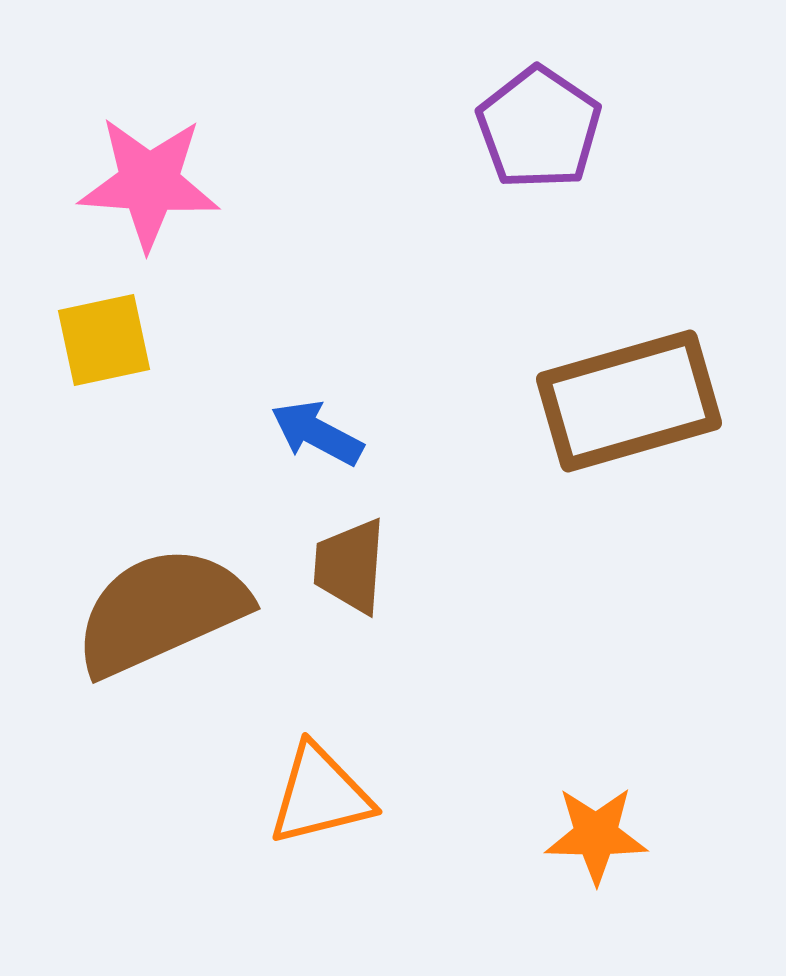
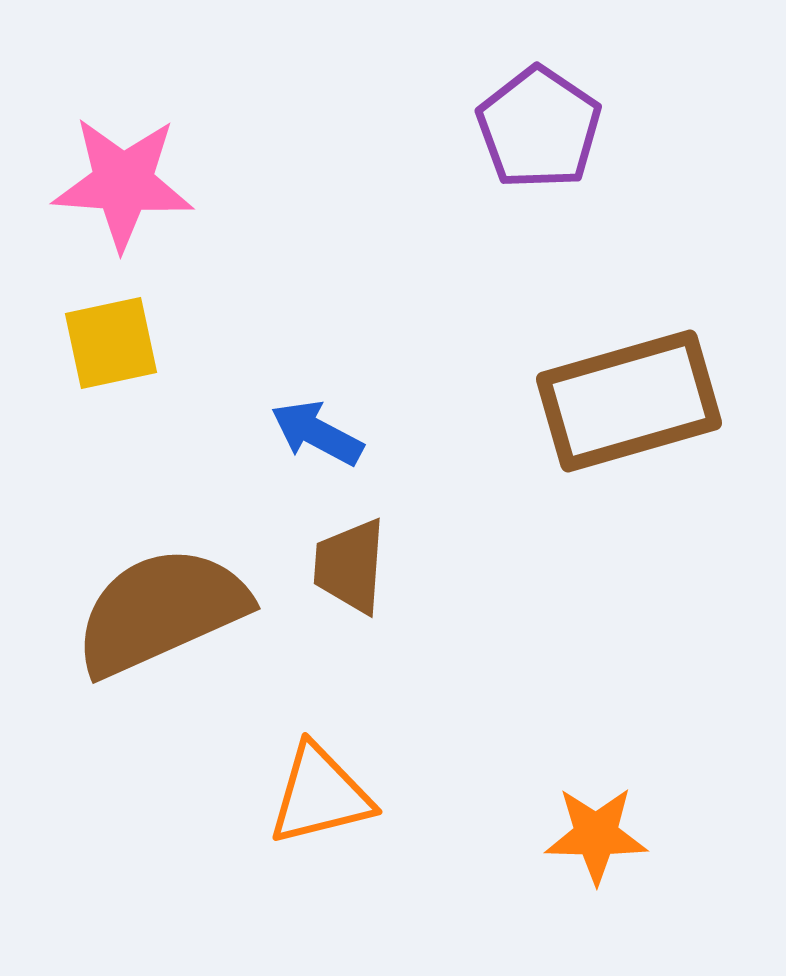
pink star: moved 26 px left
yellow square: moved 7 px right, 3 px down
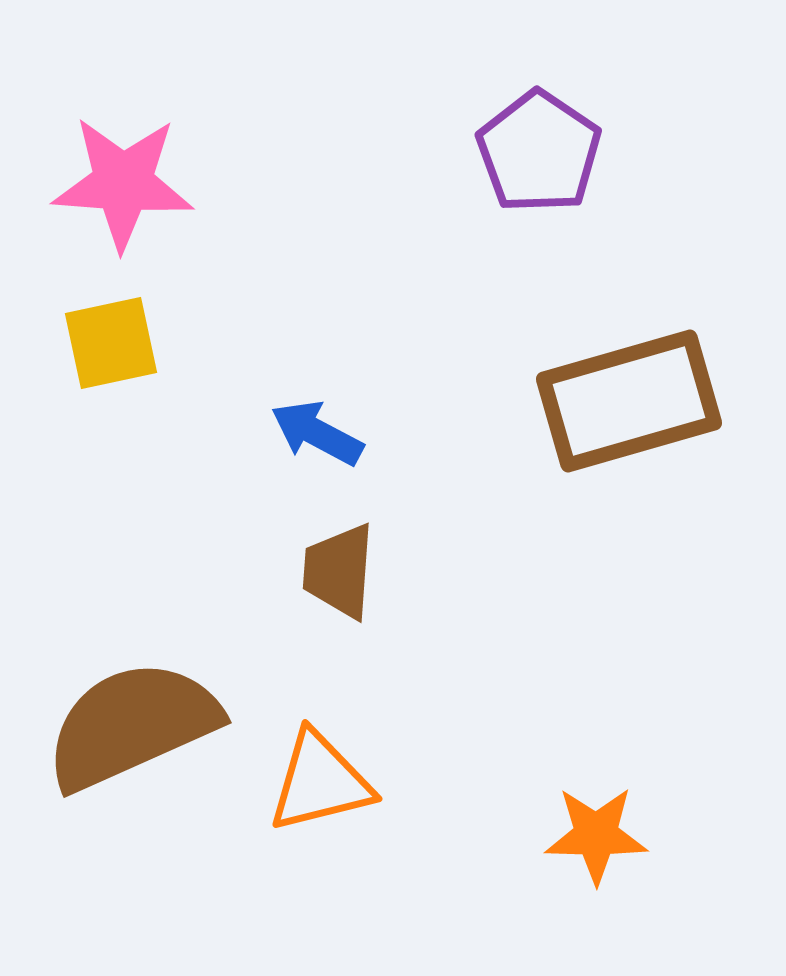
purple pentagon: moved 24 px down
brown trapezoid: moved 11 px left, 5 px down
brown semicircle: moved 29 px left, 114 px down
orange triangle: moved 13 px up
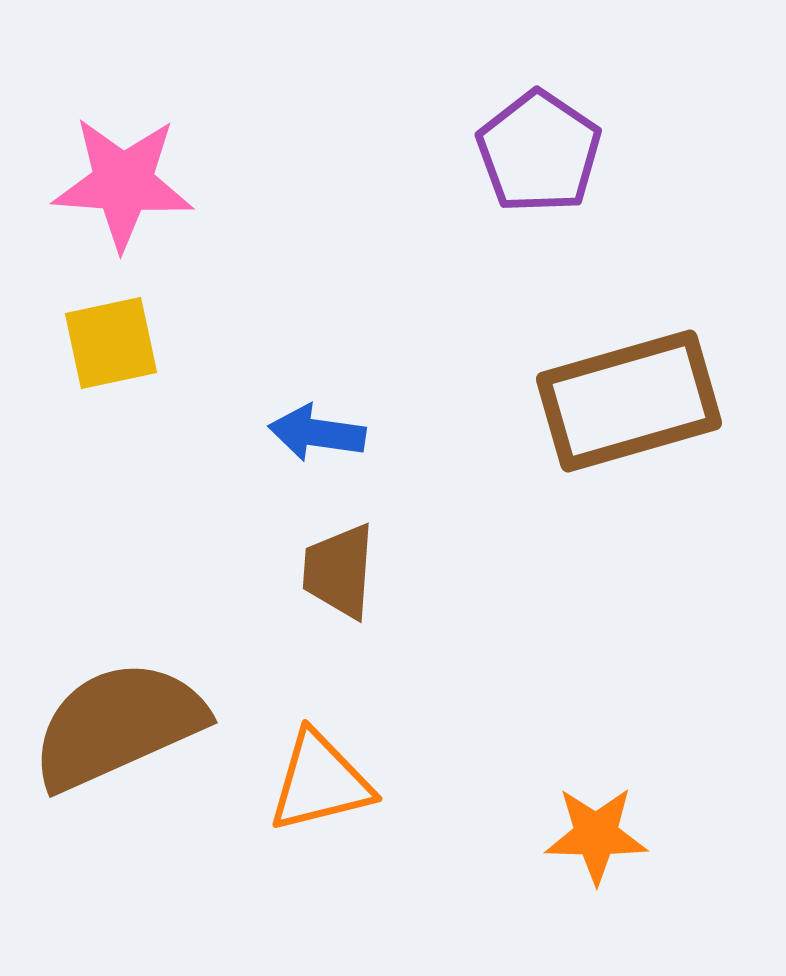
blue arrow: rotated 20 degrees counterclockwise
brown semicircle: moved 14 px left
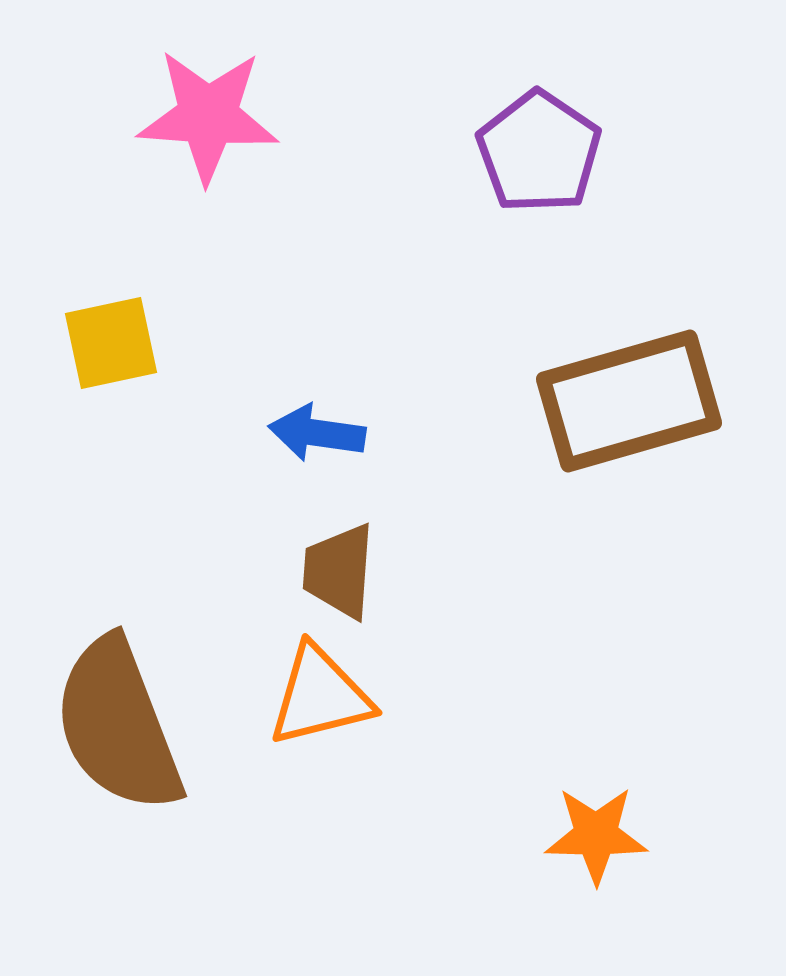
pink star: moved 85 px right, 67 px up
brown semicircle: rotated 87 degrees counterclockwise
orange triangle: moved 86 px up
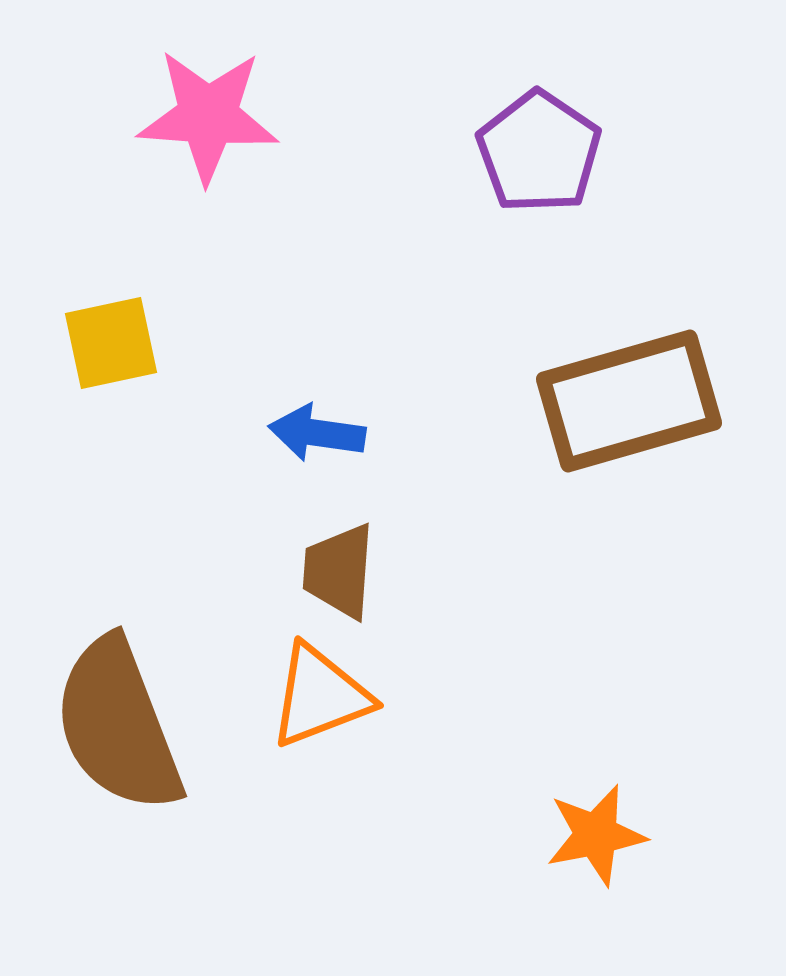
orange triangle: rotated 7 degrees counterclockwise
orange star: rotated 12 degrees counterclockwise
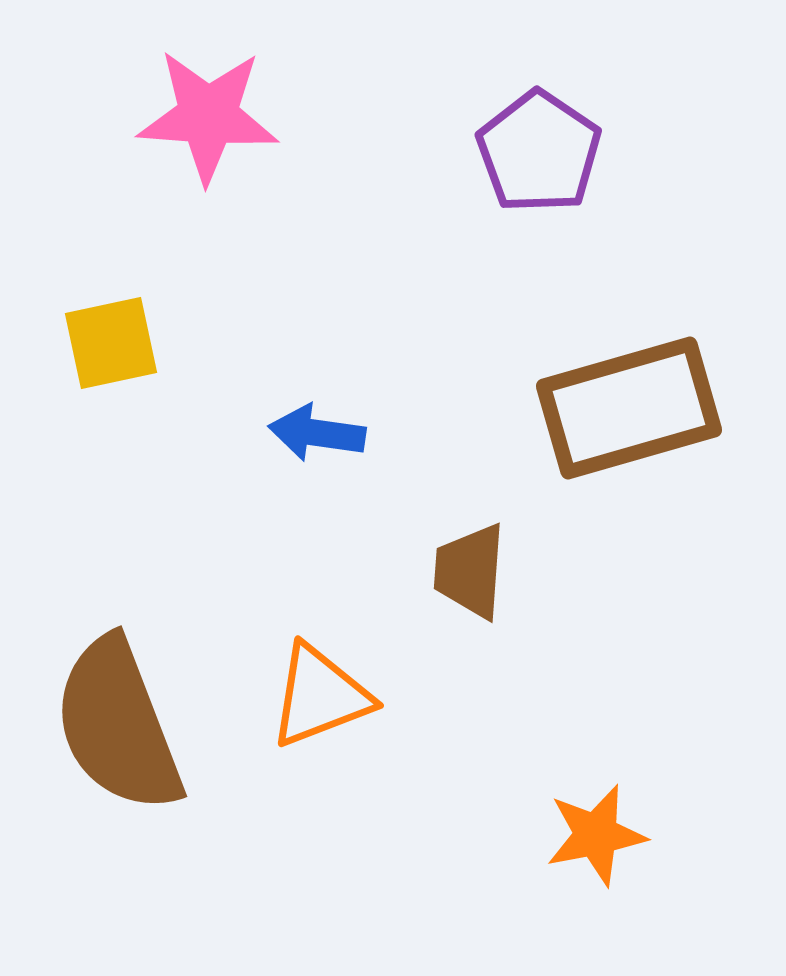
brown rectangle: moved 7 px down
brown trapezoid: moved 131 px right
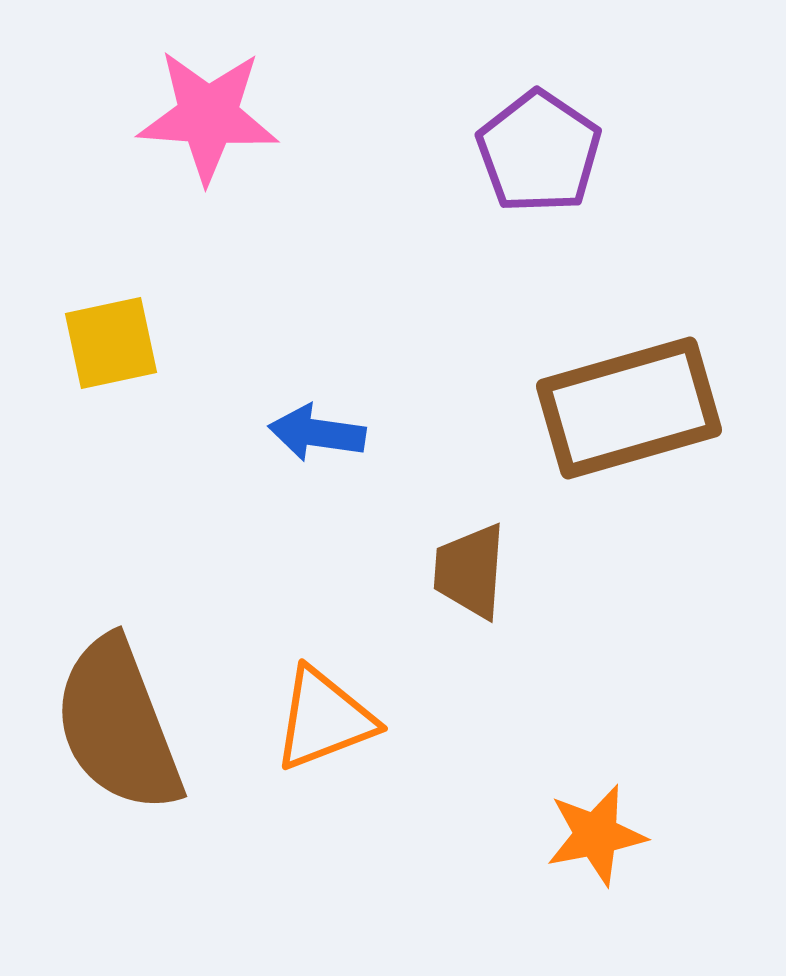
orange triangle: moved 4 px right, 23 px down
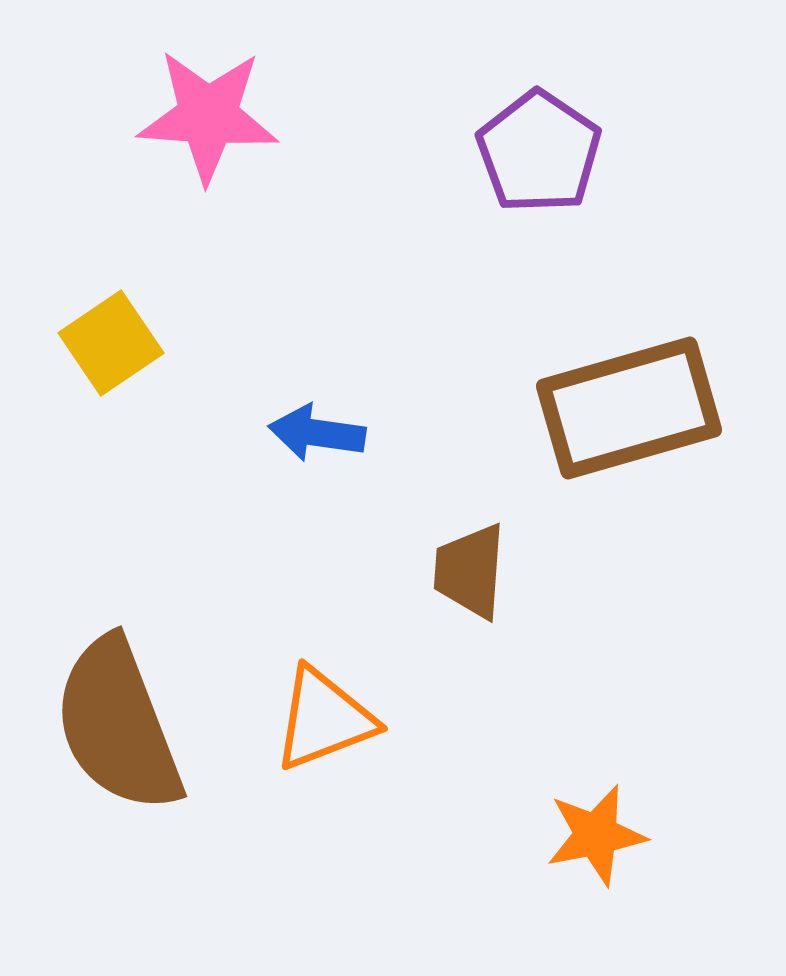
yellow square: rotated 22 degrees counterclockwise
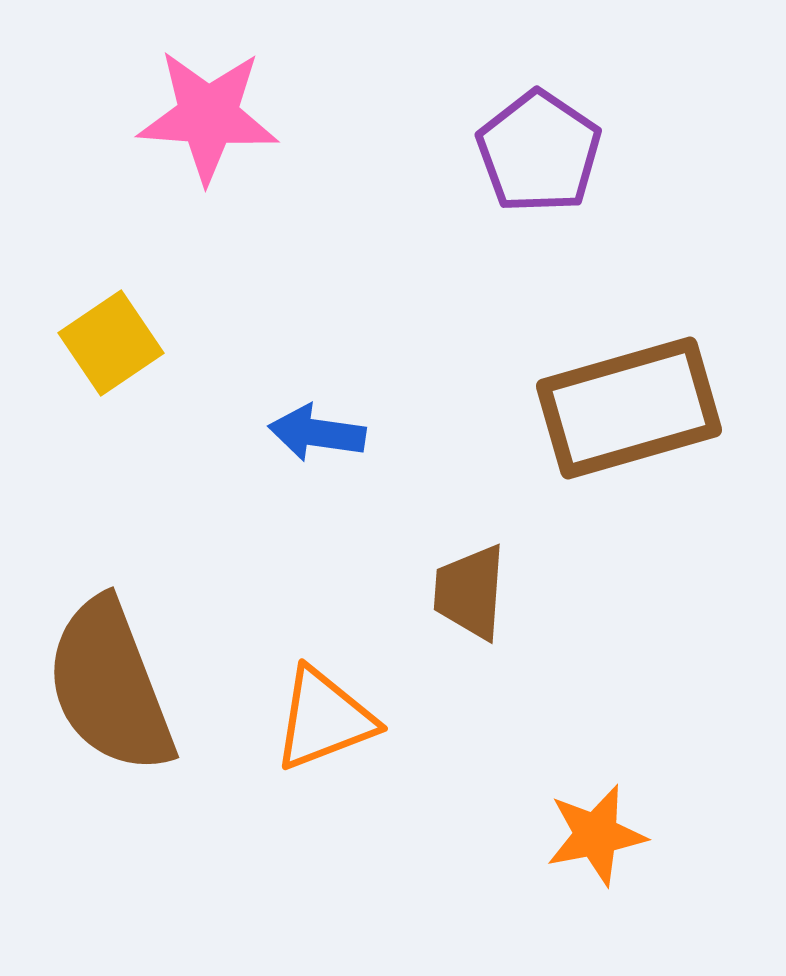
brown trapezoid: moved 21 px down
brown semicircle: moved 8 px left, 39 px up
